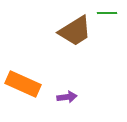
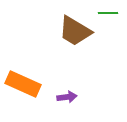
green line: moved 1 px right
brown trapezoid: rotated 63 degrees clockwise
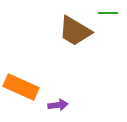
orange rectangle: moved 2 px left, 3 px down
purple arrow: moved 9 px left, 8 px down
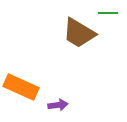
brown trapezoid: moved 4 px right, 2 px down
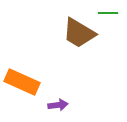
orange rectangle: moved 1 px right, 5 px up
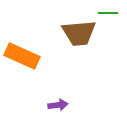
brown trapezoid: rotated 36 degrees counterclockwise
orange rectangle: moved 26 px up
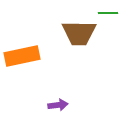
brown trapezoid: rotated 6 degrees clockwise
orange rectangle: rotated 36 degrees counterclockwise
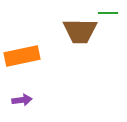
brown trapezoid: moved 1 px right, 2 px up
purple arrow: moved 36 px left, 5 px up
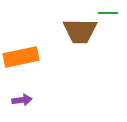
orange rectangle: moved 1 px left, 1 px down
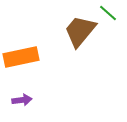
green line: rotated 42 degrees clockwise
brown trapezoid: rotated 129 degrees clockwise
